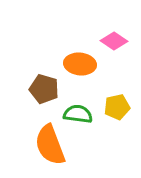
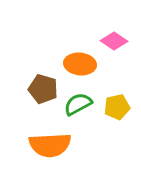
brown pentagon: moved 1 px left
green semicircle: moved 10 px up; rotated 36 degrees counterclockwise
orange semicircle: rotated 72 degrees counterclockwise
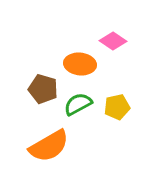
pink diamond: moved 1 px left
orange semicircle: moved 1 px left, 1 px down; rotated 27 degrees counterclockwise
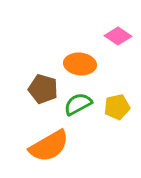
pink diamond: moved 5 px right, 5 px up
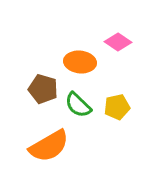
pink diamond: moved 6 px down
orange ellipse: moved 2 px up
green semicircle: moved 1 px down; rotated 108 degrees counterclockwise
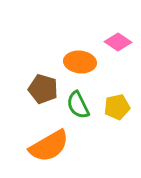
green semicircle: rotated 20 degrees clockwise
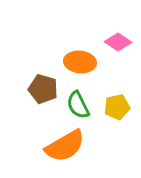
orange semicircle: moved 16 px right
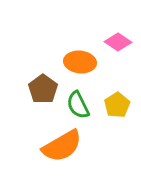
brown pentagon: rotated 20 degrees clockwise
yellow pentagon: moved 2 px up; rotated 20 degrees counterclockwise
orange semicircle: moved 3 px left
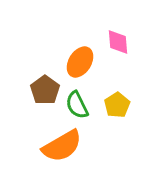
pink diamond: rotated 52 degrees clockwise
orange ellipse: rotated 64 degrees counterclockwise
brown pentagon: moved 2 px right, 1 px down
green semicircle: moved 1 px left
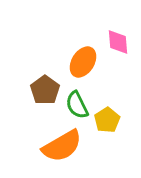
orange ellipse: moved 3 px right
yellow pentagon: moved 10 px left, 15 px down
